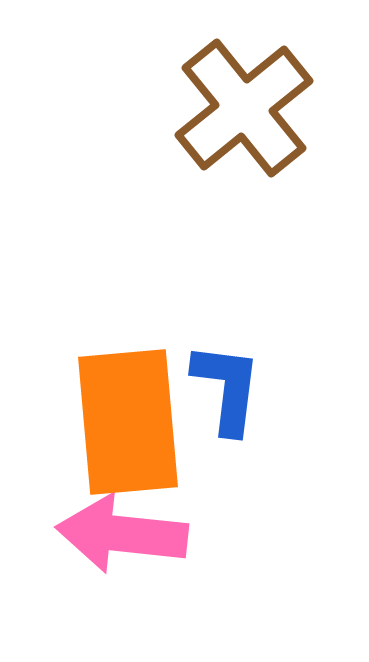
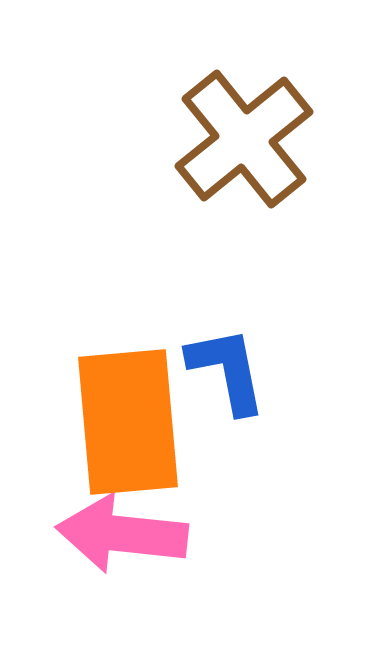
brown cross: moved 31 px down
blue L-shape: moved 18 px up; rotated 18 degrees counterclockwise
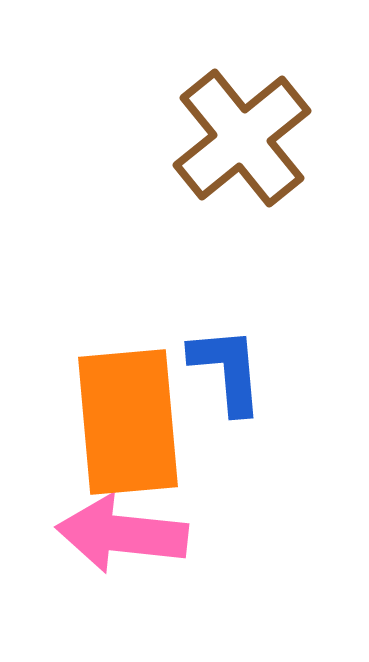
brown cross: moved 2 px left, 1 px up
blue L-shape: rotated 6 degrees clockwise
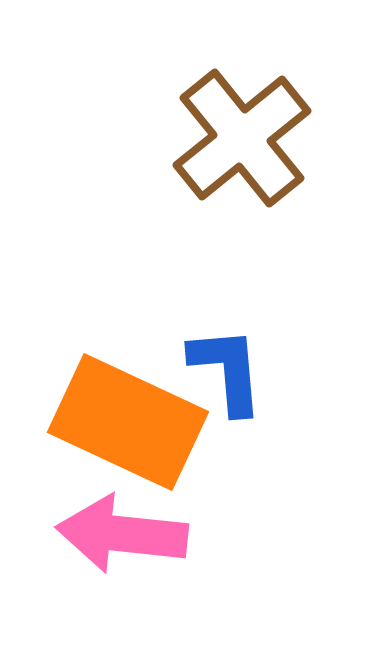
orange rectangle: rotated 60 degrees counterclockwise
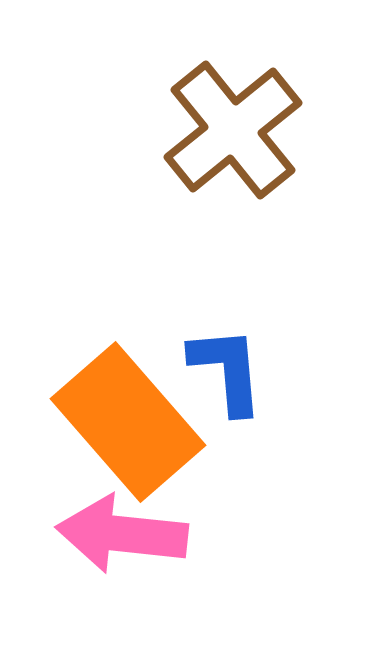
brown cross: moved 9 px left, 8 px up
orange rectangle: rotated 24 degrees clockwise
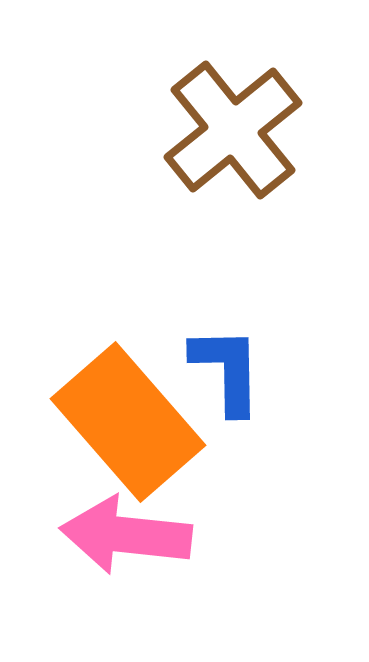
blue L-shape: rotated 4 degrees clockwise
pink arrow: moved 4 px right, 1 px down
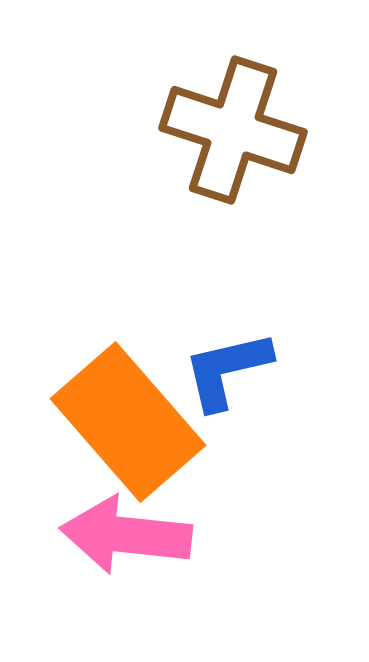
brown cross: rotated 33 degrees counterclockwise
blue L-shape: rotated 102 degrees counterclockwise
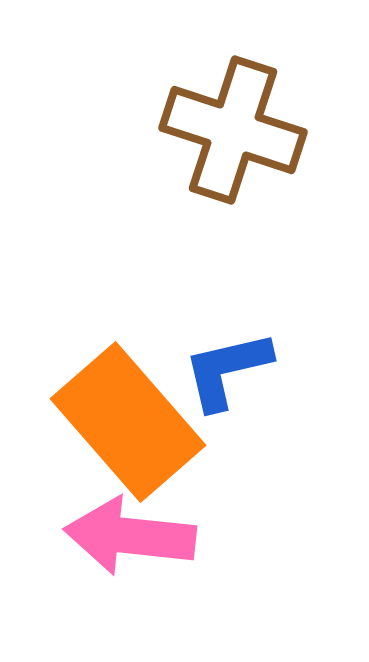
pink arrow: moved 4 px right, 1 px down
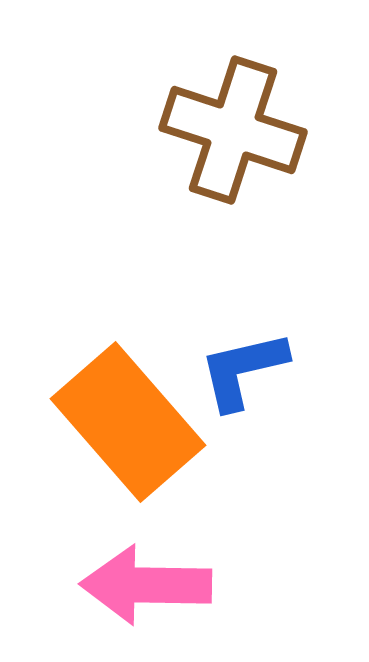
blue L-shape: moved 16 px right
pink arrow: moved 16 px right, 49 px down; rotated 5 degrees counterclockwise
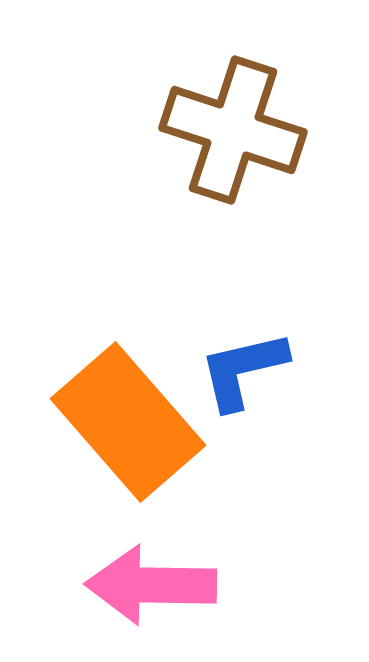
pink arrow: moved 5 px right
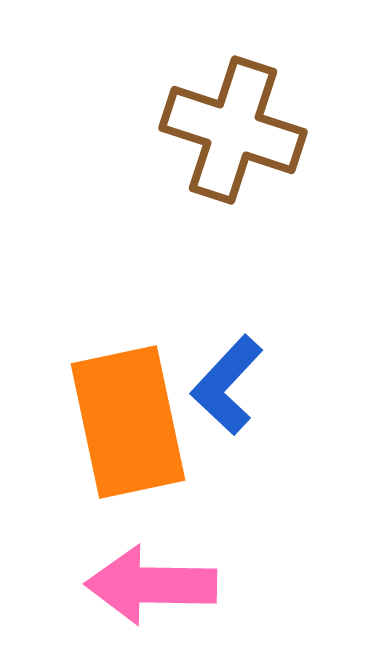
blue L-shape: moved 16 px left, 15 px down; rotated 34 degrees counterclockwise
orange rectangle: rotated 29 degrees clockwise
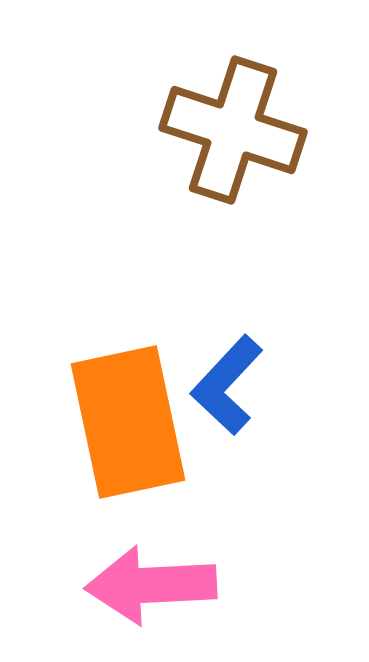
pink arrow: rotated 4 degrees counterclockwise
